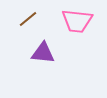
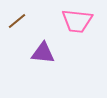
brown line: moved 11 px left, 2 px down
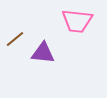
brown line: moved 2 px left, 18 px down
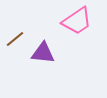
pink trapezoid: rotated 40 degrees counterclockwise
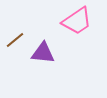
brown line: moved 1 px down
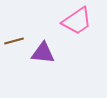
brown line: moved 1 px left, 1 px down; rotated 24 degrees clockwise
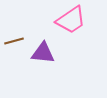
pink trapezoid: moved 6 px left, 1 px up
